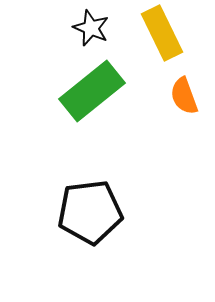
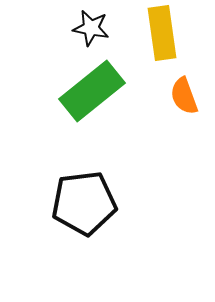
black star: rotated 12 degrees counterclockwise
yellow rectangle: rotated 18 degrees clockwise
black pentagon: moved 6 px left, 9 px up
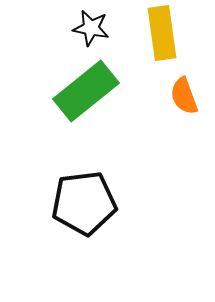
green rectangle: moved 6 px left
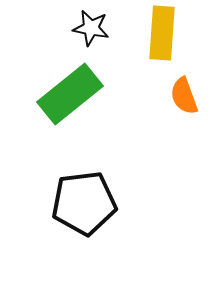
yellow rectangle: rotated 12 degrees clockwise
green rectangle: moved 16 px left, 3 px down
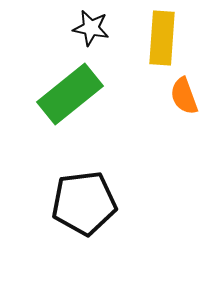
yellow rectangle: moved 5 px down
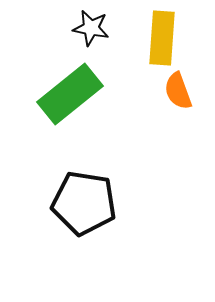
orange semicircle: moved 6 px left, 5 px up
black pentagon: rotated 16 degrees clockwise
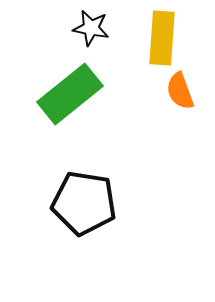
orange semicircle: moved 2 px right
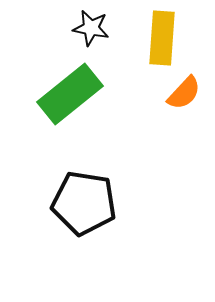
orange semicircle: moved 4 px right, 2 px down; rotated 117 degrees counterclockwise
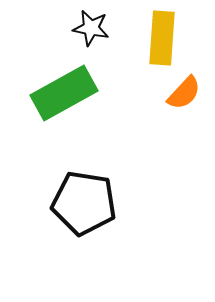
green rectangle: moved 6 px left, 1 px up; rotated 10 degrees clockwise
